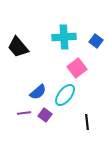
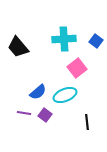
cyan cross: moved 2 px down
cyan ellipse: rotated 30 degrees clockwise
purple line: rotated 16 degrees clockwise
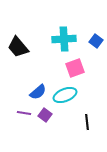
pink square: moved 2 px left; rotated 18 degrees clockwise
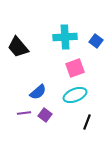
cyan cross: moved 1 px right, 2 px up
cyan ellipse: moved 10 px right
purple line: rotated 16 degrees counterclockwise
black line: rotated 28 degrees clockwise
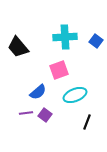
pink square: moved 16 px left, 2 px down
purple line: moved 2 px right
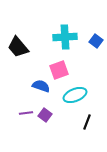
blue semicircle: moved 3 px right, 6 px up; rotated 120 degrees counterclockwise
